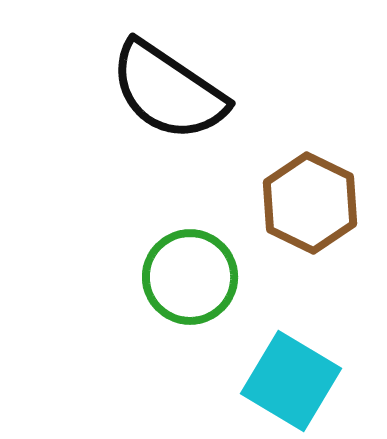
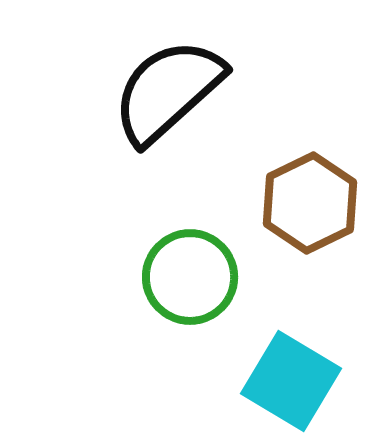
black semicircle: rotated 104 degrees clockwise
brown hexagon: rotated 8 degrees clockwise
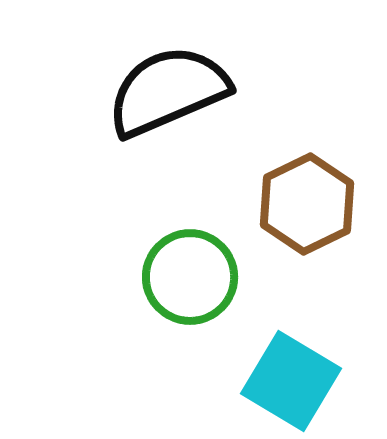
black semicircle: rotated 19 degrees clockwise
brown hexagon: moved 3 px left, 1 px down
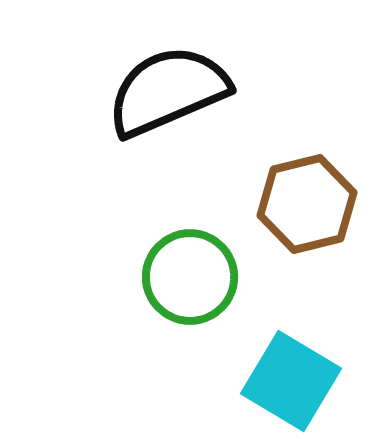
brown hexagon: rotated 12 degrees clockwise
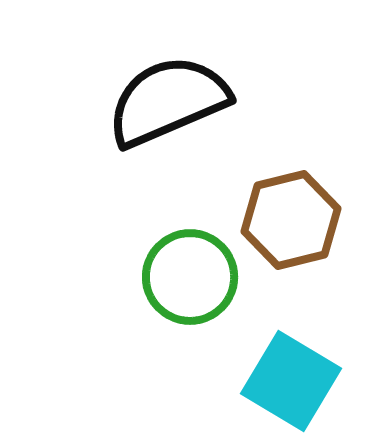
black semicircle: moved 10 px down
brown hexagon: moved 16 px left, 16 px down
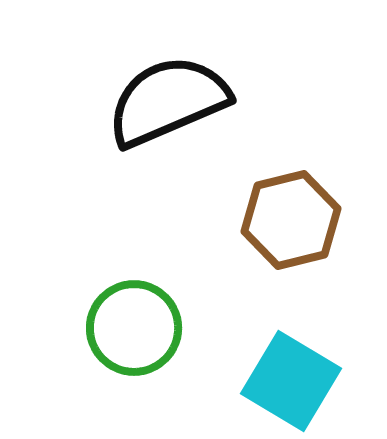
green circle: moved 56 px left, 51 px down
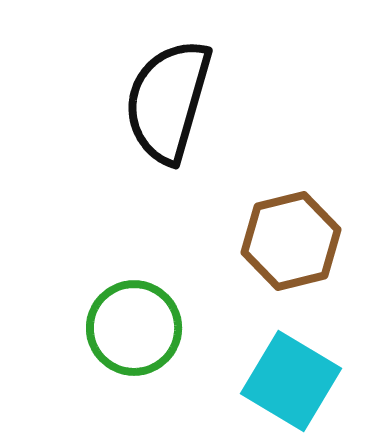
black semicircle: rotated 51 degrees counterclockwise
brown hexagon: moved 21 px down
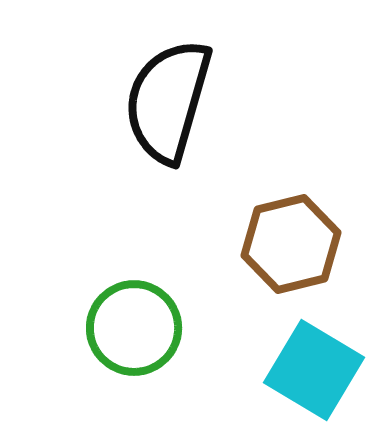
brown hexagon: moved 3 px down
cyan square: moved 23 px right, 11 px up
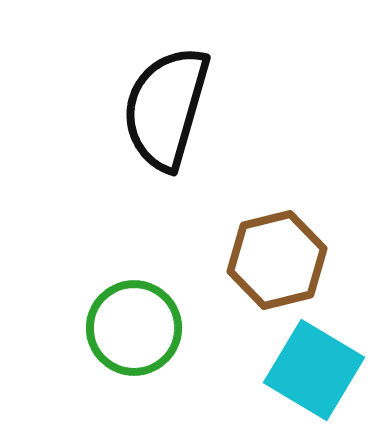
black semicircle: moved 2 px left, 7 px down
brown hexagon: moved 14 px left, 16 px down
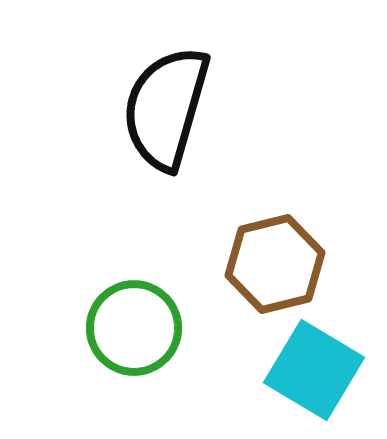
brown hexagon: moved 2 px left, 4 px down
